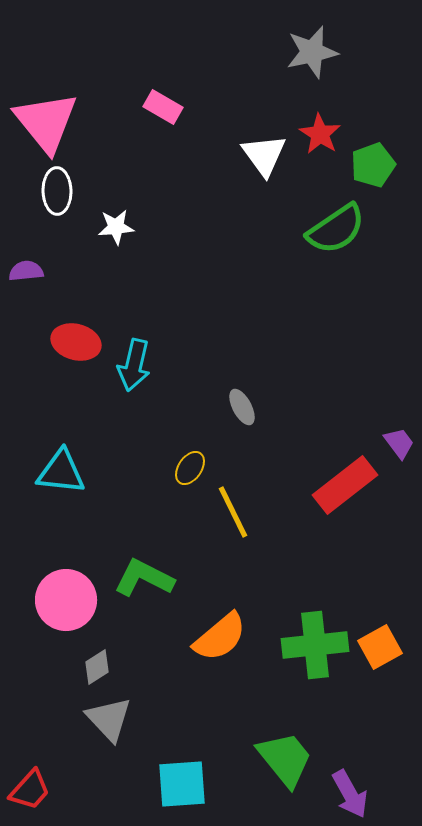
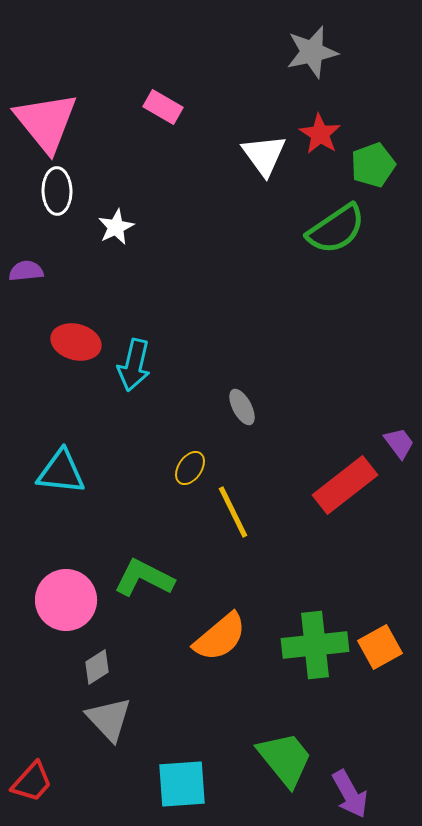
white star: rotated 21 degrees counterclockwise
red trapezoid: moved 2 px right, 8 px up
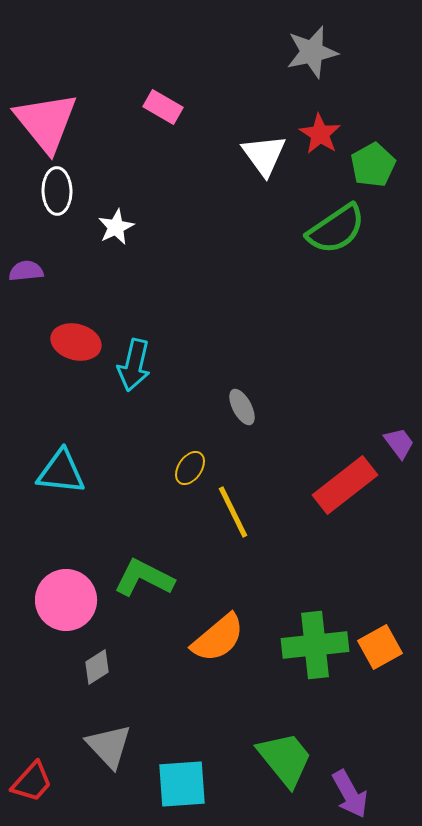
green pentagon: rotated 9 degrees counterclockwise
orange semicircle: moved 2 px left, 1 px down
gray triangle: moved 27 px down
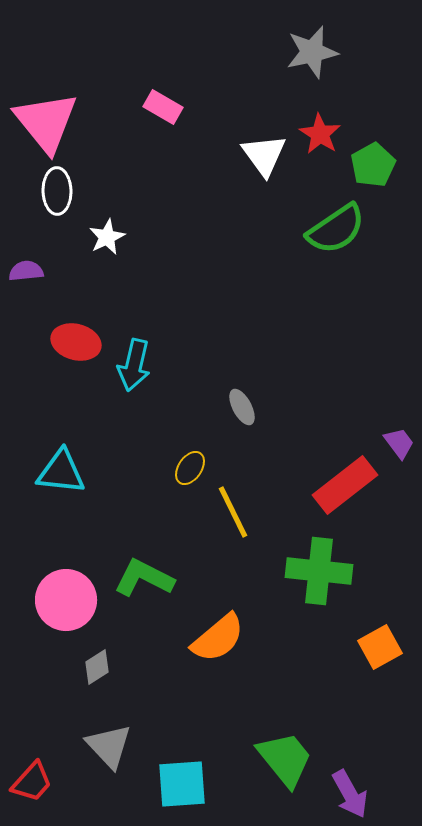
white star: moved 9 px left, 10 px down
green cross: moved 4 px right, 74 px up; rotated 12 degrees clockwise
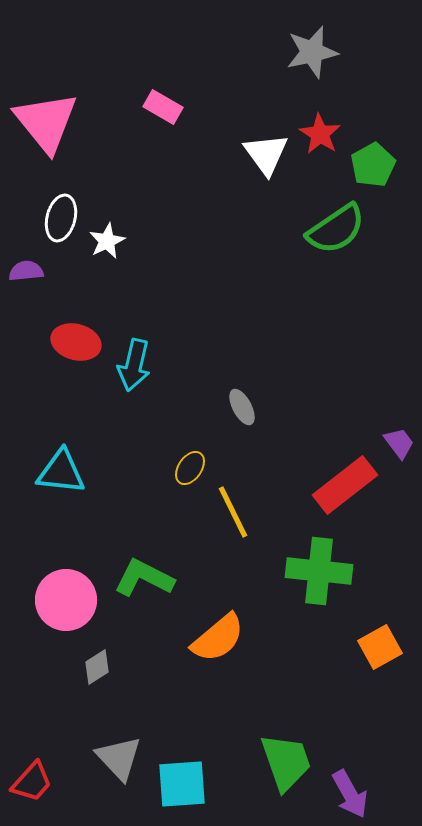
white triangle: moved 2 px right, 1 px up
white ellipse: moved 4 px right, 27 px down; rotated 15 degrees clockwise
white star: moved 4 px down
gray triangle: moved 10 px right, 12 px down
green trapezoid: moved 1 px right, 3 px down; rotated 20 degrees clockwise
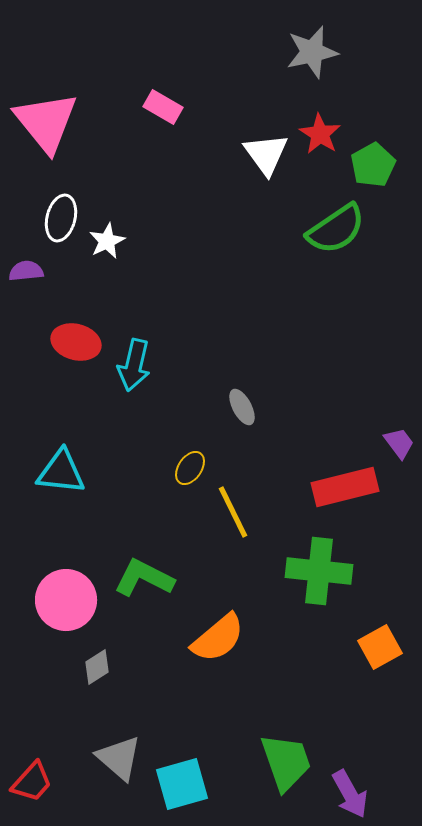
red rectangle: moved 2 px down; rotated 24 degrees clockwise
gray triangle: rotated 6 degrees counterclockwise
cyan square: rotated 12 degrees counterclockwise
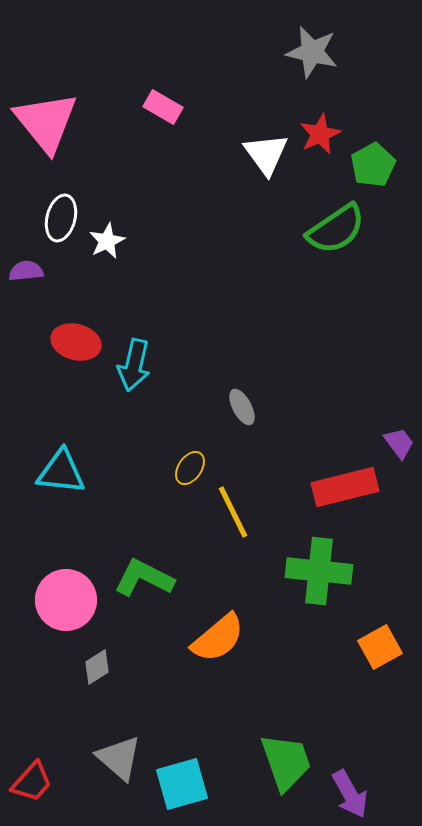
gray star: rotated 26 degrees clockwise
red star: rotated 15 degrees clockwise
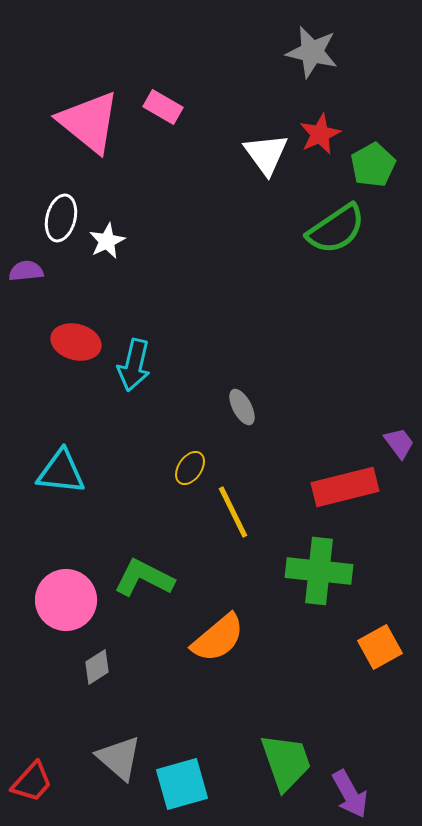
pink triangle: moved 43 px right; rotated 12 degrees counterclockwise
